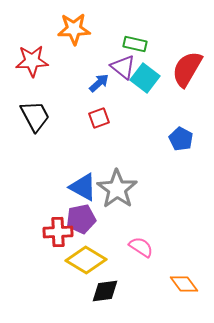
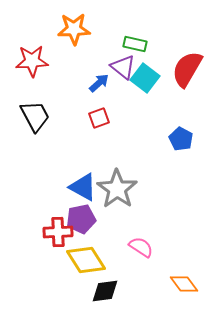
yellow diamond: rotated 27 degrees clockwise
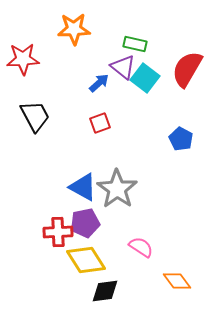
red star: moved 9 px left, 2 px up
red square: moved 1 px right, 5 px down
purple pentagon: moved 4 px right, 4 px down
orange diamond: moved 7 px left, 3 px up
